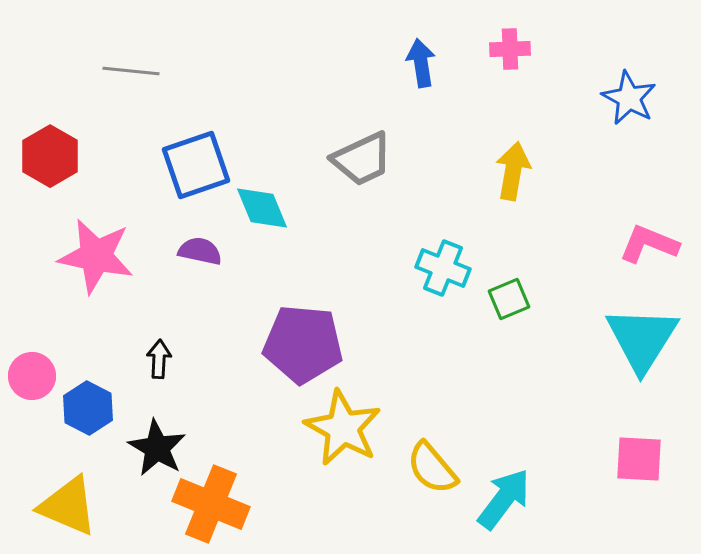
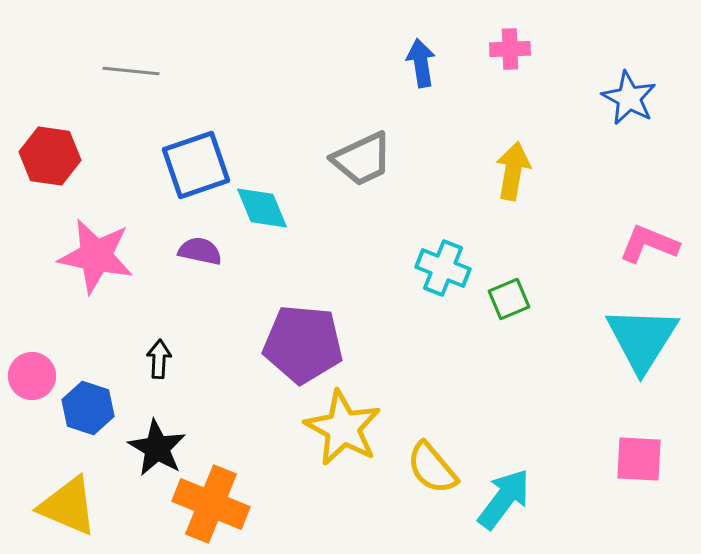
red hexagon: rotated 22 degrees counterclockwise
blue hexagon: rotated 9 degrees counterclockwise
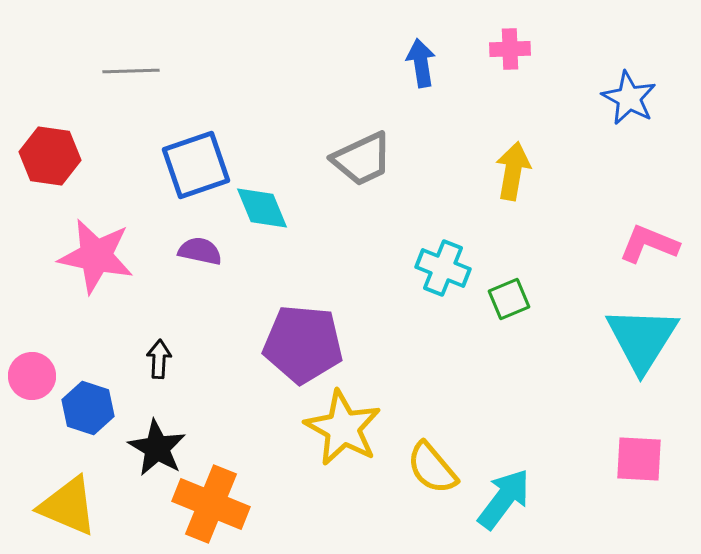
gray line: rotated 8 degrees counterclockwise
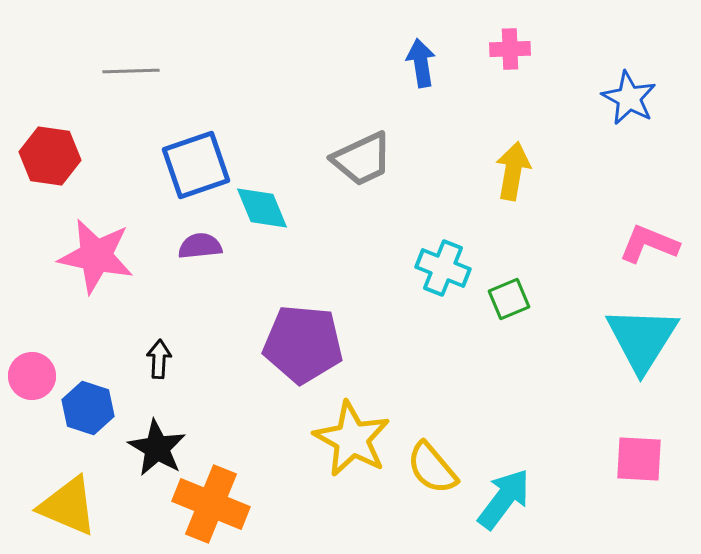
purple semicircle: moved 5 px up; rotated 18 degrees counterclockwise
yellow star: moved 9 px right, 11 px down
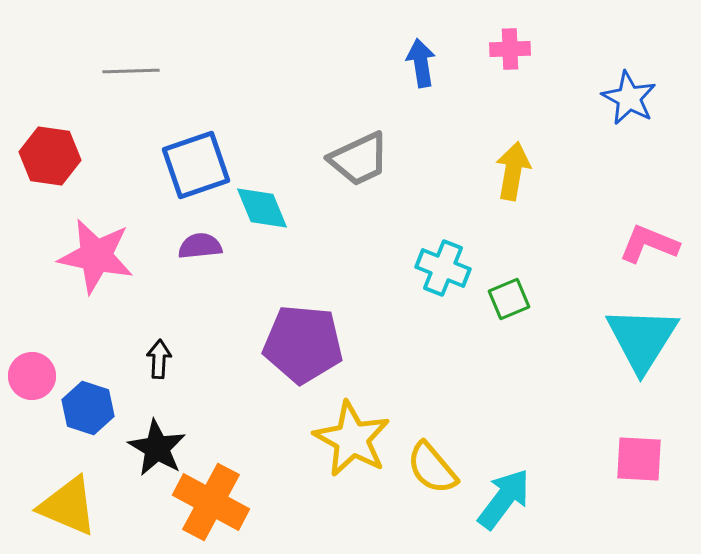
gray trapezoid: moved 3 px left
orange cross: moved 2 px up; rotated 6 degrees clockwise
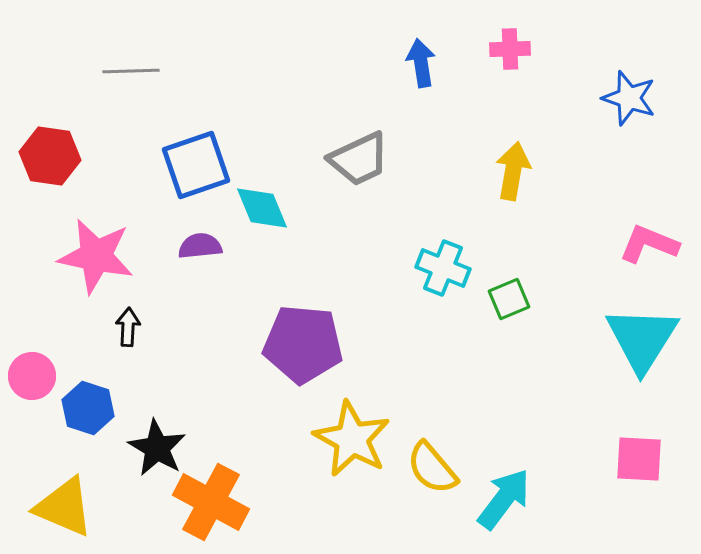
blue star: rotated 10 degrees counterclockwise
black arrow: moved 31 px left, 32 px up
yellow triangle: moved 4 px left, 1 px down
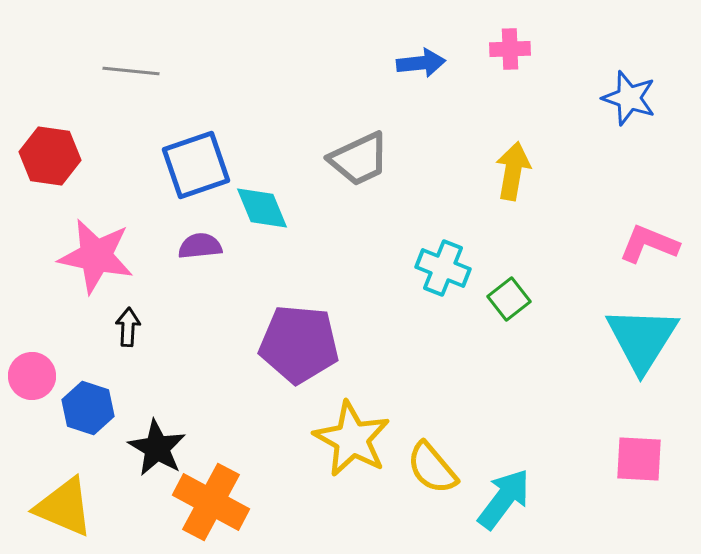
blue arrow: rotated 93 degrees clockwise
gray line: rotated 8 degrees clockwise
green square: rotated 15 degrees counterclockwise
purple pentagon: moved 4 px left
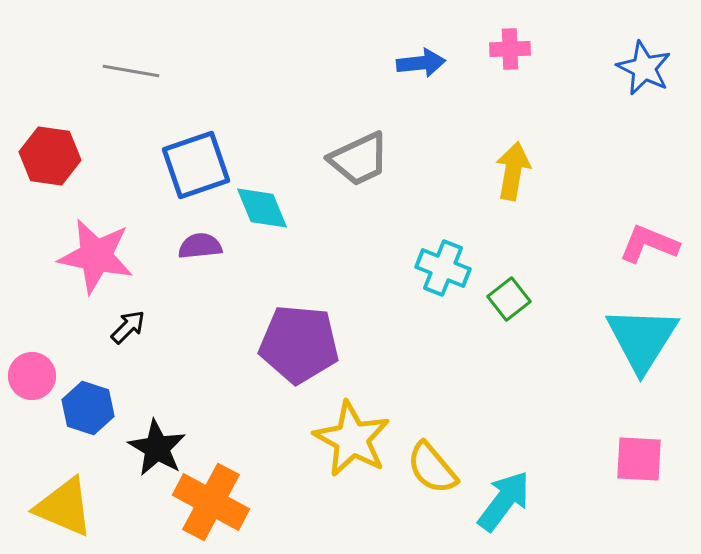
gray line: rotated 4 degrees clockwise
blue star: moved 15 px right, 30 px up; rotated 8 degrees clockwise
black arrow: rotated 42 degrees clockwise
cyan arrow: moved 2 px down
